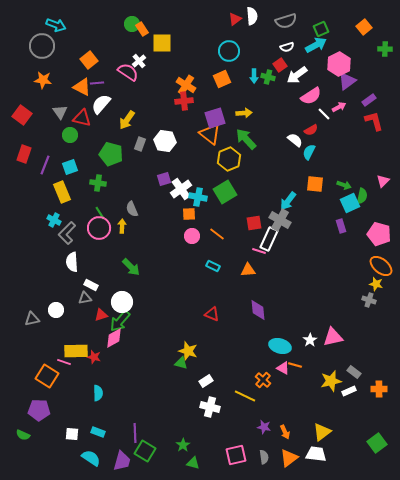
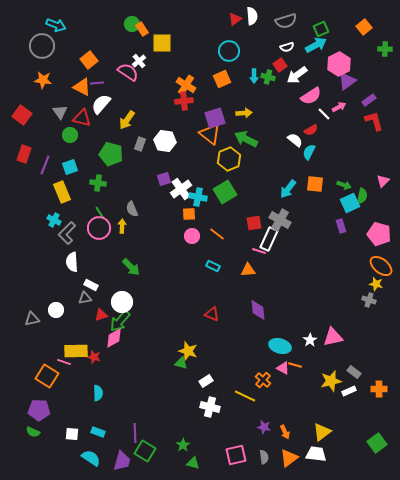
green arrow at (246, 139): rotated 20 degrees counterclockwise
cyan arrow at (288, 201): moved 12 px up
green semicircle at (23, 435): moved 10 px right, 3 px up
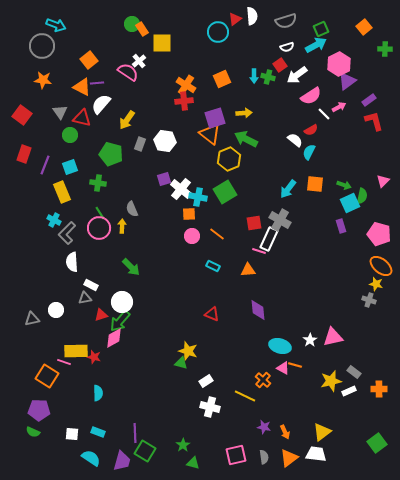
cyan circle at (229, 51): moved 11 px left, 19 px up
white cross at (181, 189): rotated 15 degrees counterclockwise
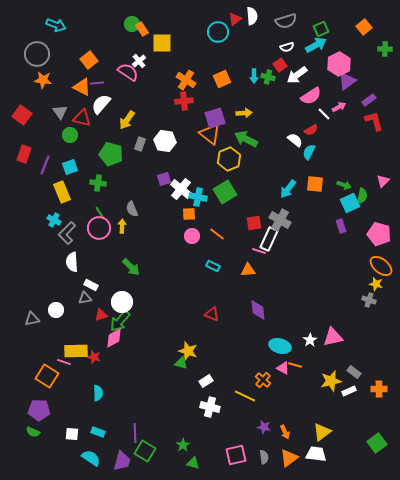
gray circle at (42, 46): moved 5 px left, 8 px down
orange cross at (186, 85): moved 5 px up
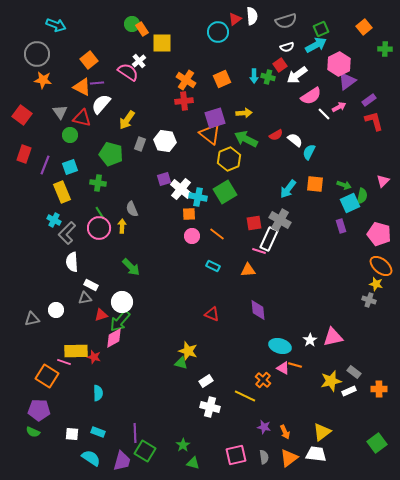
red semicircle at (311, 130): moved 35 px left, 5 px down
